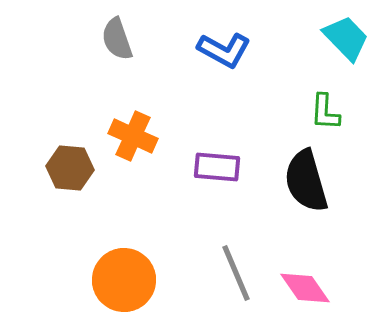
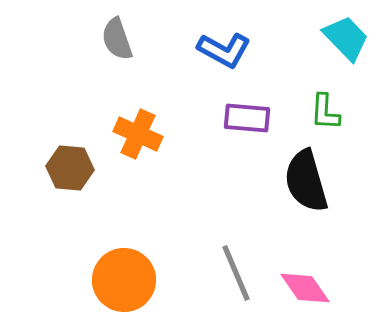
orange cross: moved 5 px right, 2 px up
purple rectangle: moved 30 px right, 49 px up
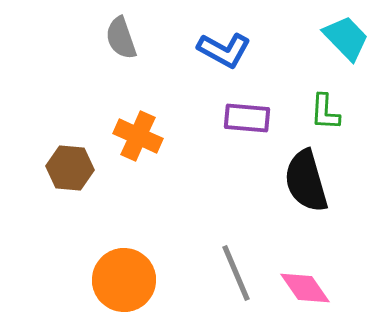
gray semicircle: moved 4 px right, 1 px up
orange cross: moved 2 px down
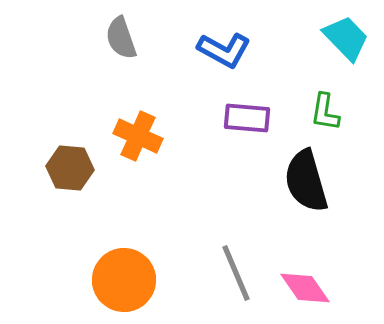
green L-shape: rotated 6 degrees clockwise
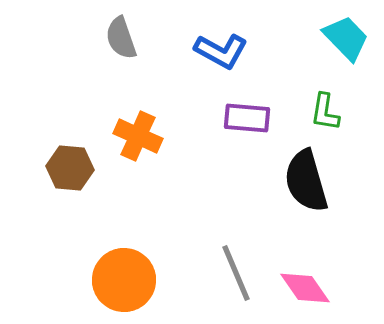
blue L-shape: moved 3 px left, 1 px down
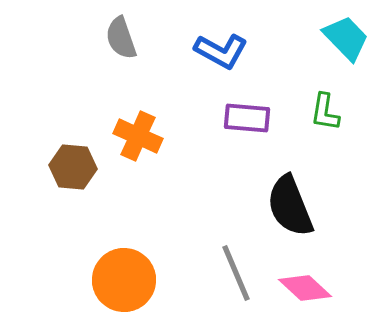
brown hexagon: moved 3 px right, 1 px up
black semicircle: moved 16 px left, 25 px down; rotated 6 degrees counterclockwise
pink diamond: rotated 12 degrees counterclockwise
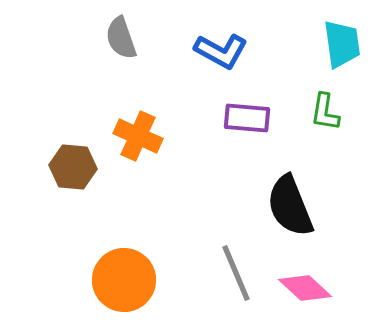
cyan trapezoid: moved 4 px left, 6 px down; rotated 36 degrees clockwise
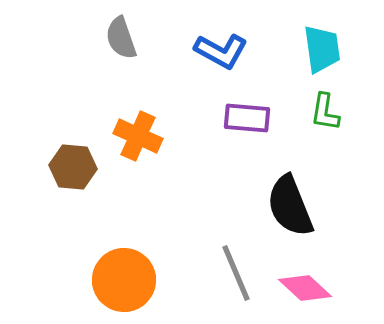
cyan trapezoid: moved 20 px left, 5 px down
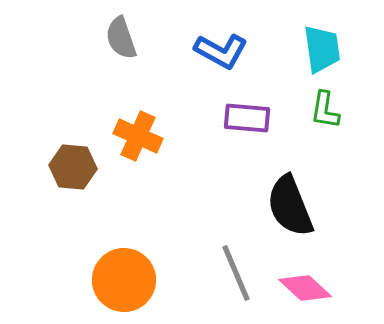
green L-shape: moved 2 px up
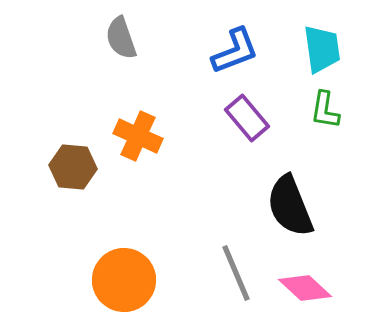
blue L-shape: moved 14 px right; rotated 50 degrees counterclockwise
purple rectangle: rotated 45 degrees clockwise
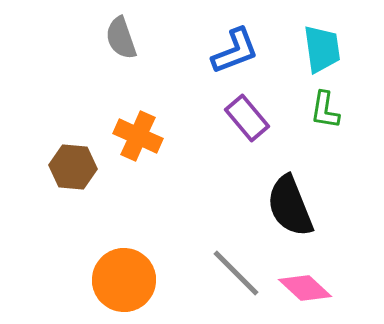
gray line: rotated 22 degrees counterclockwise
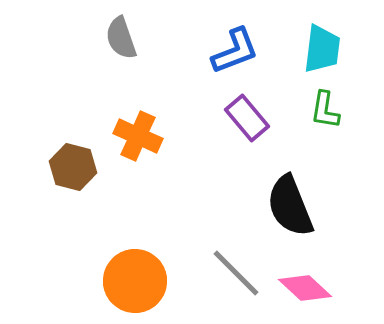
cyan trapezoid: rotated 15 degrees clockwise
brown hexagon: rotated 9 degrees clockwise
orange circle: moved 11 px right, 1 px down
